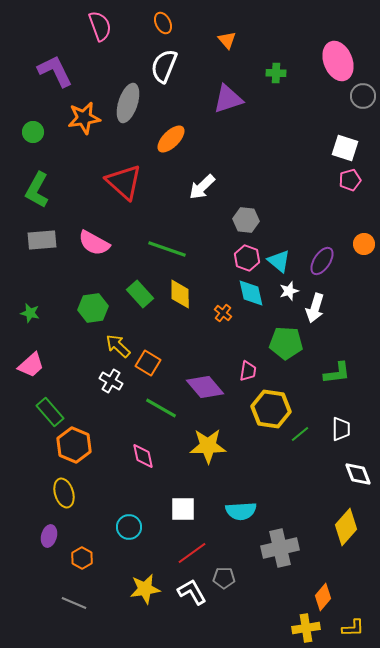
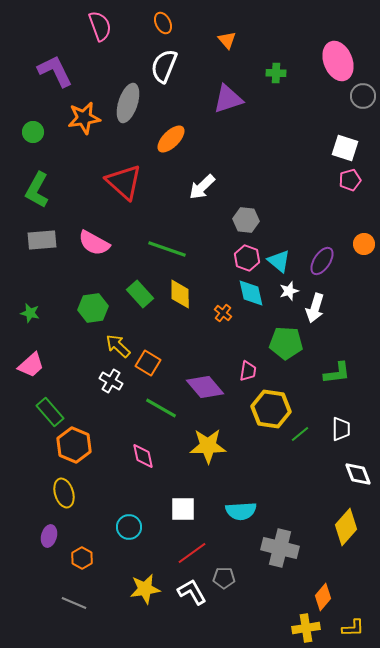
gray cross at (280, 548): rotated 27 degrees clockwise
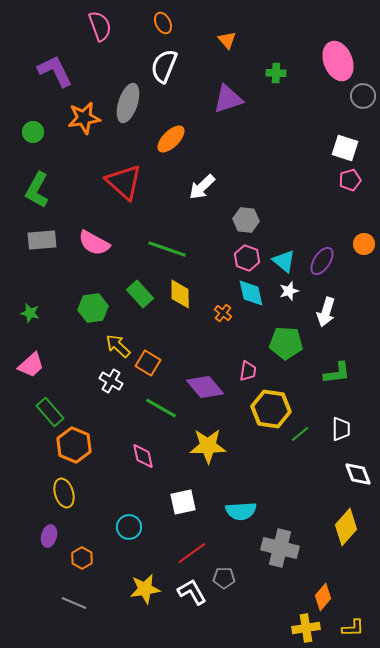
cyan triangle at (279, 261): moved 5 px right
white arrow at (315, 308): moved 11 px right, 4 px down
white square at (183, 509): moved 7 px up; rotated 12 degrees counterclockwise
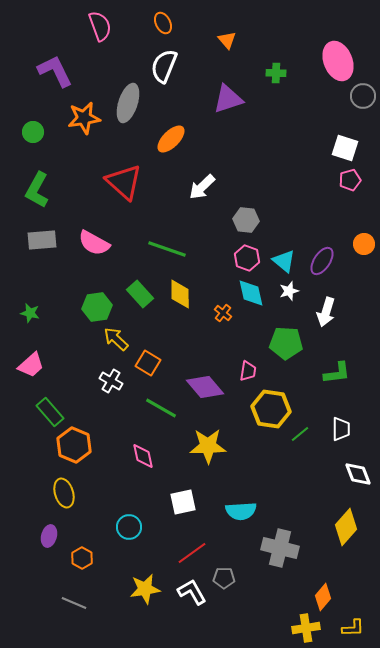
green hexagon at (93, 308): moved 4 px right, 1 px up
yellow arrow at (118, 346): moved 2 px left, 7 px up
